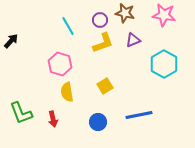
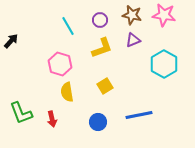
brown star: moved 7 px right, 2 px down
yellow L-shape: moved 1 px left, 5 px down
red arrow: moved 1 px left
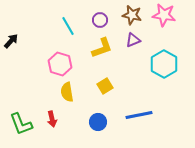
green L-shape: moved 11 px down
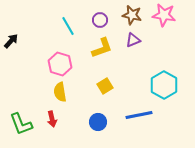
cyan hexagon: moved 21 px down
yellow semicircle: moved 7 px left
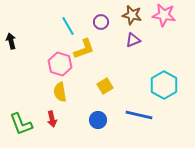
purple circle: moved 1 px right, 2 px down
black arrow: rotated 56 degrees counterclockwise
yellow L-shape: moved 18 px left, 1 px down
blue line: rotated 24 degrees clockwise
blue circle: moved 2 px up
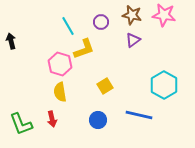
purple triangle: rotated 14 degrees counterclockwise
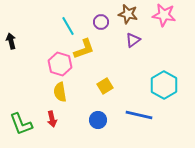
brown star: moved 4 px left, 1 px up
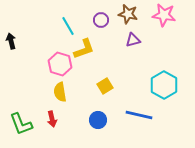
purple circle: moved 2 px up
purple triangle: rotated 21 degrees clockwise
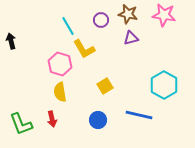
purple triangle: moved 2 px left, 2 px up
yellow L-shape: rotated 80 degrees clockwise
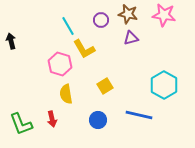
yellow semicircle: moved 6 px right, 2 px down
